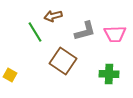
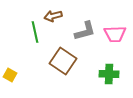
green line: rotated 20 degrees clockwise
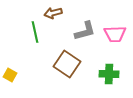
brown arrow: moved 3 px up
brown square: moved 4 px right, 3 px down
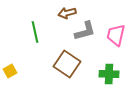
brown arrow: moved 14 px right
pink trapezoid: moved 1 px right, 1 px down; rotated 105 degrees clockwise
yellow square: moved 4 px up; rotated 32 degrees clockwise
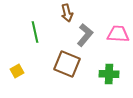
brown arrow: rotated 90 degrees counterclockwise
gray L-shape: moved 4 px down; rotated 35 degrees counterclockwise
pink trapezoid: moved 2 px right, 1 px up; rotated 80 degrees clockwise
brown square: rotated 12 degrees counterclockwise
yellow square: moved 7 px right
